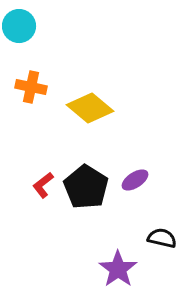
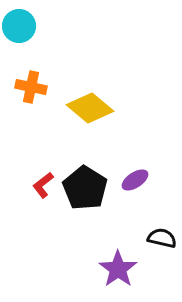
black pentagon: moved 1 px left, 1 px down
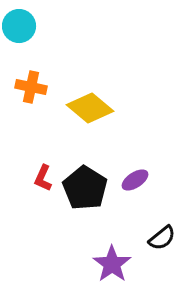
red L-shape: moved 7 px up; rotated 28 degrees counterclockwise
black semicircle: rotated 128 degrees clockwise
purple star: moved 6 px left, 5 px up
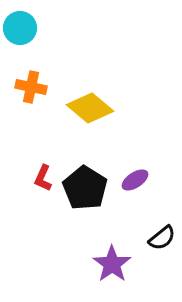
cyan circle: moved 1 px right, 2 px down
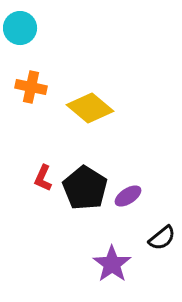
purple ellipse: moved 7 px left, 16 px down
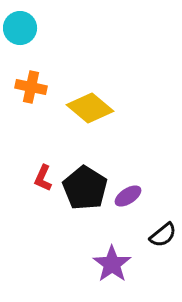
black semicircle: moved 1 px right, 3 px up
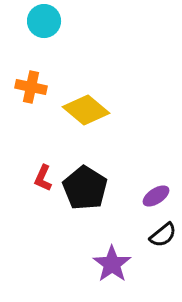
cyan circle: moved 24 px right, 7 px up
yellow diamond: moved 4 px left, 2 px down
purple ellipse: moved 28 px right
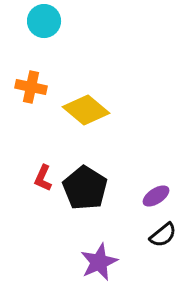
purple star: moved 13 px left, 2 px up; rotated 12 degrees clockwise
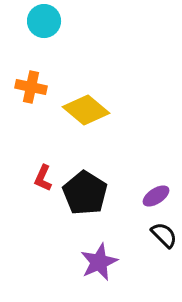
black pentagon: moved 5 px down
black semicircle: moved 1 px right; rotated 96 degrees counterclockwise
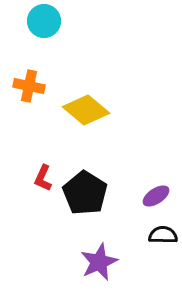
orange cross: moved 2 px left, 1 px up
black semicircle: moved 1 px left; rotated 44 degrees counterclockwise
